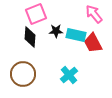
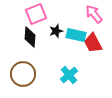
black star: rotated 16 degrees counterclockwise
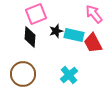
cyan rectangle: moved 2 px left
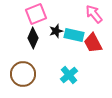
black diamond: moved 3 px right, 1 px down; rotated 20 degrees clockwise
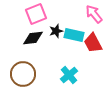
black diamond: rotated 60 degrees clockwise
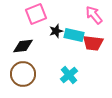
pink arrow: moved 1 px down
black diamond: moved 10 px left, 8 px down
red trapezoid: rotated 55 degrees counterclockwise
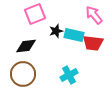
pink square: moved 1 px left
black diamond: moved 3 px right
cyan cross: rotated 12 degrees clockwise
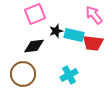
black diamond: moved 8 px right
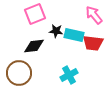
black star: rotated 24 degrees clockwise
brown circle: moved 4 px left, 1 px up
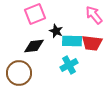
black star: rotated 16 degrees clockwise
cyan rectangle: moved 2 px left, 6 px down; rotated 12 degrees counterclockwise
red trapezoid: moved 1 px left
cyan cross: moved 10 px up
